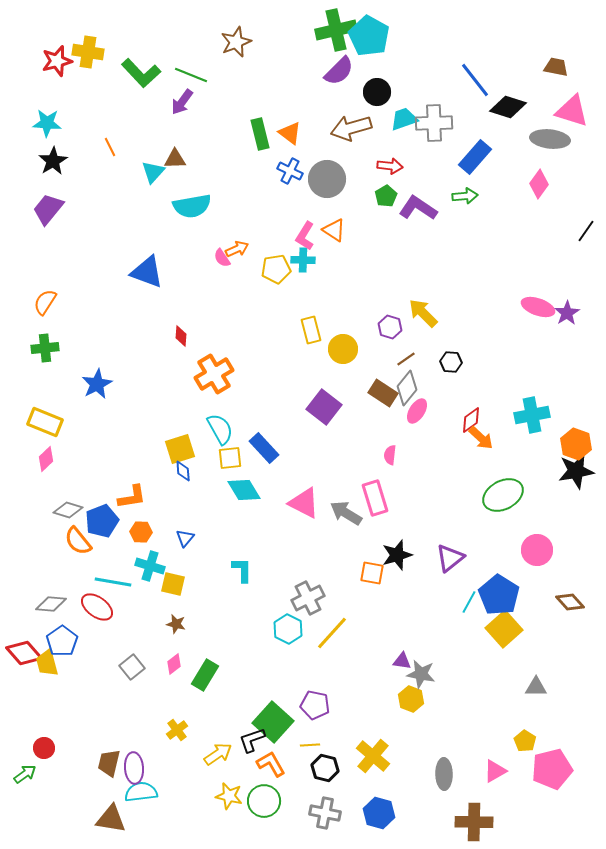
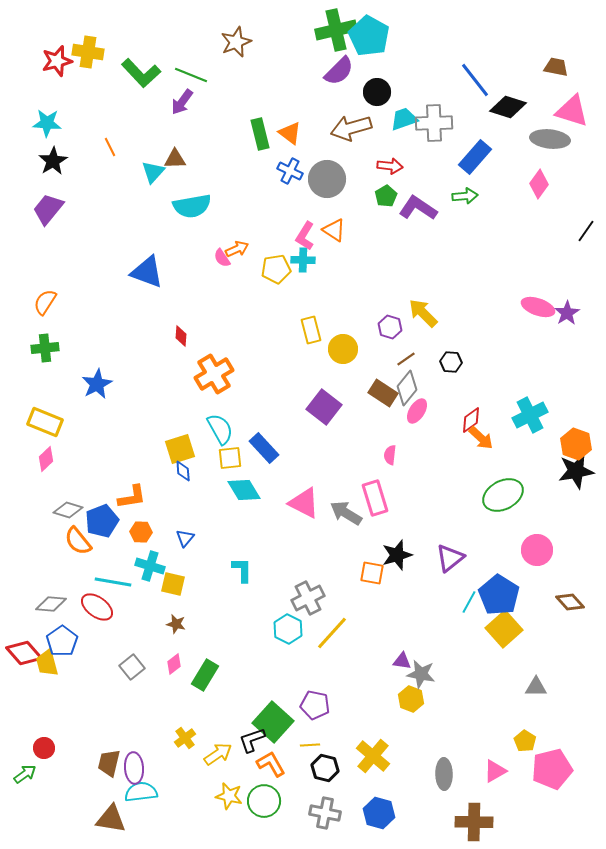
cyan cross at (532, 415): moved 2 px left; rotated 16 degrees counterclockwise
yellow cross at (177, 730): moved 8 px right, 8 px down
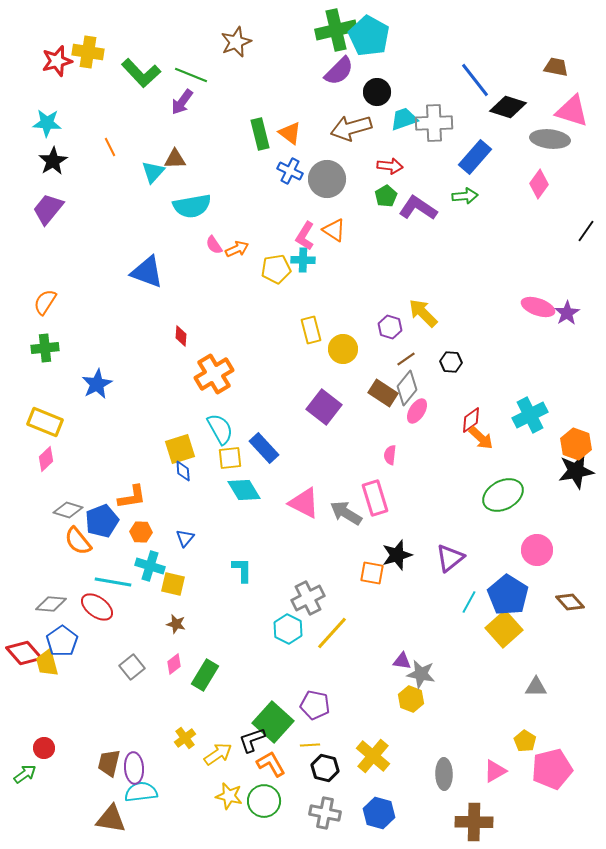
pink semicircle at (222, 258): moved 8 px left, 13 px up
blue pentagon at (499, 595): moved 9 px right
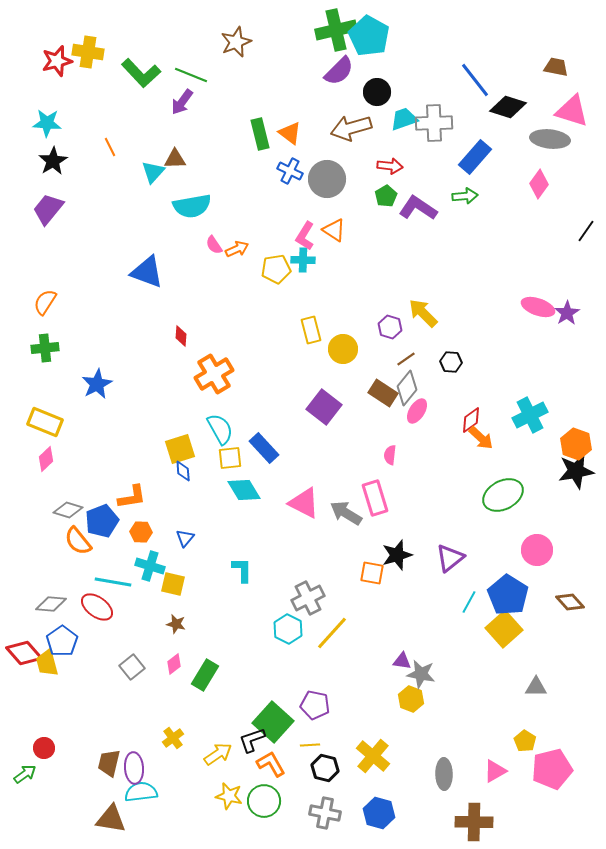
yellow cross at (185, 738): moved 12 px left
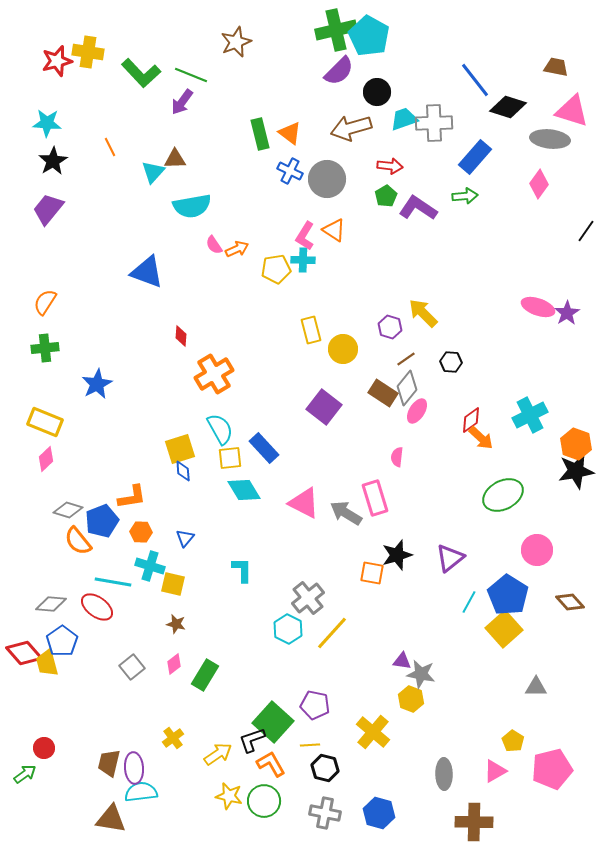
pink semicircle at (390, 455): moved 7 px right, 2 px down
gray cross at (308, 598): rotated 12 degrees counterclockwise
yellow pentagon at (525, 741): moved 12 px left
yellow cross at (373, 756): moved 24 px up
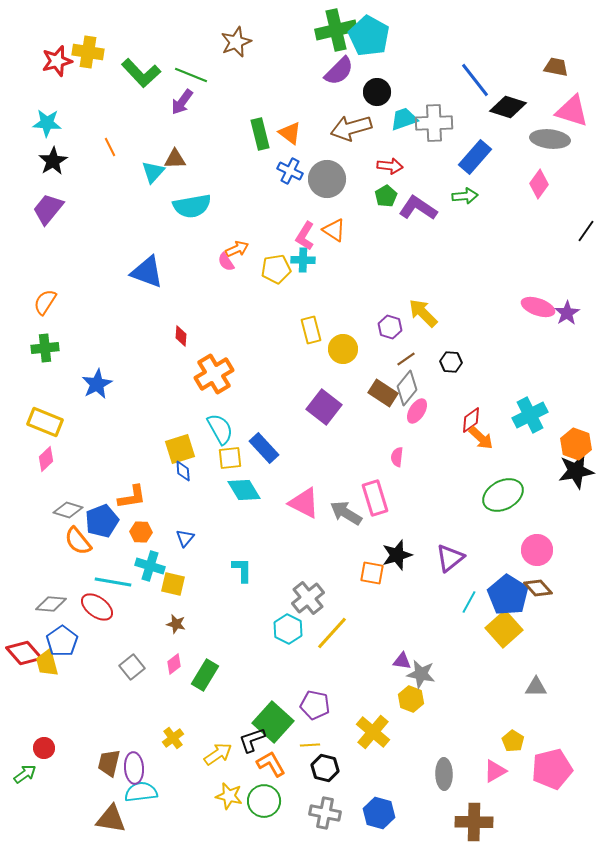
pink semicircle at (214, 245): moved 12 px right, 17 px down
brown diamond at (570, 602): moved 32 px left, 14 px up
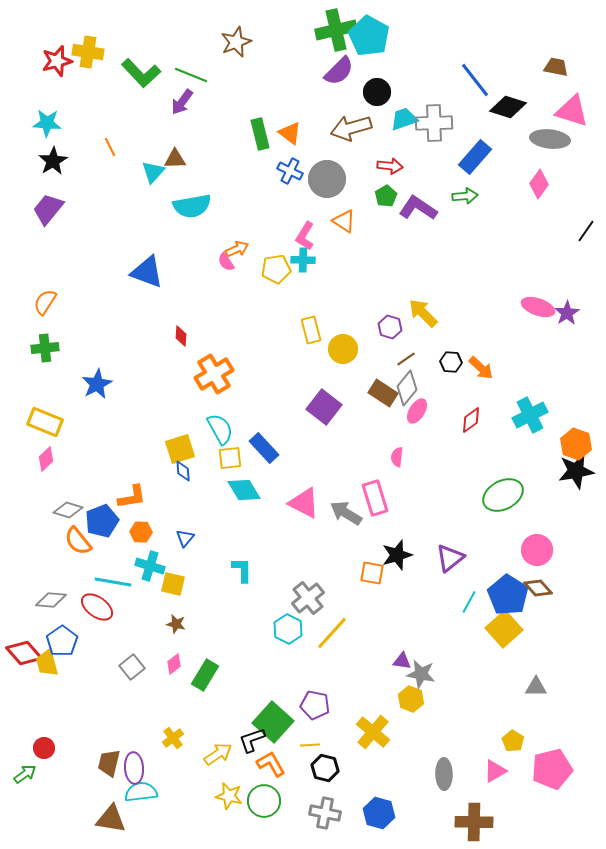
orange triangle at (334, 230): moved 10 px right, 9 px up
orange arrow at (481, 438): moved 70 px up
gray diamond at (51, 604): moved 4 px up
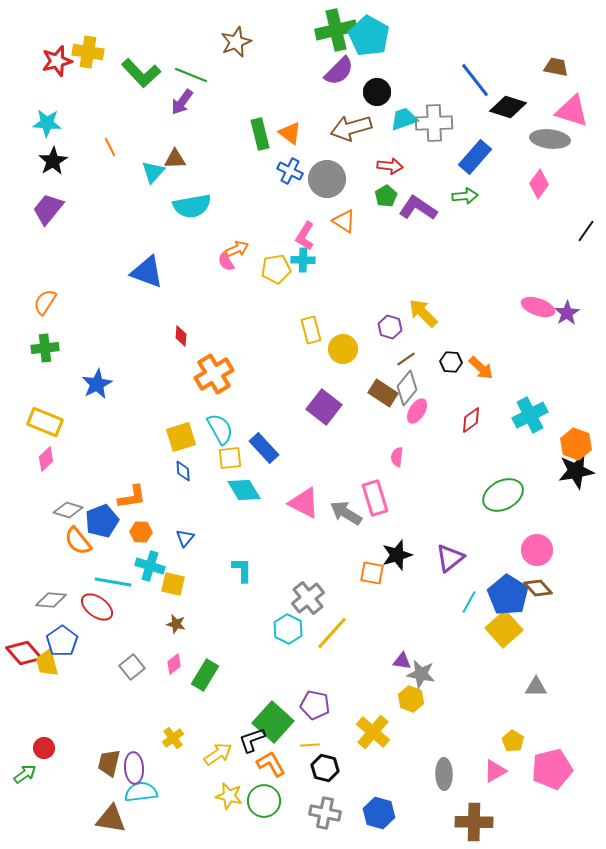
yellow square at (180, 449): moved 1 px right, 12 px up
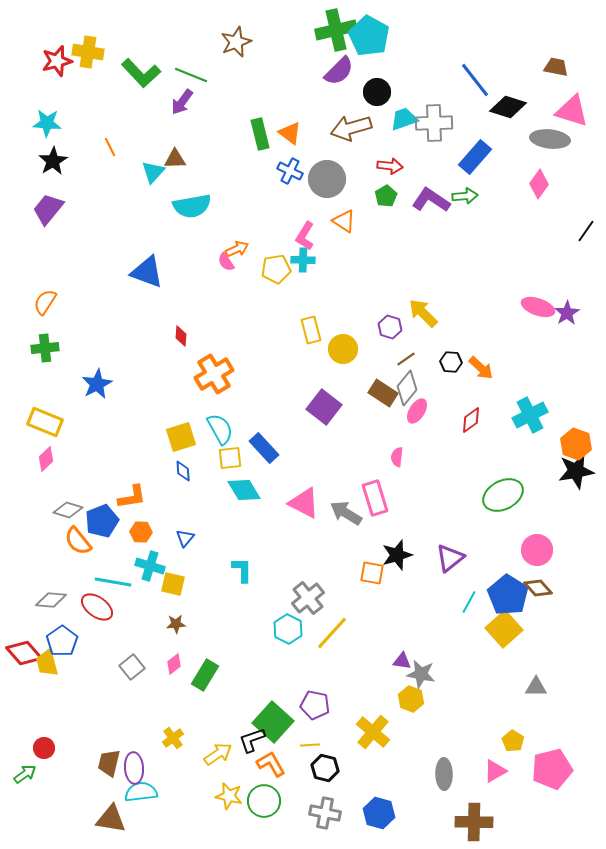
purple L-shape at (418, 208): moved 13 px right, 8 px up
brown star at (176, 624): rotated 18 degrees counterclockwise
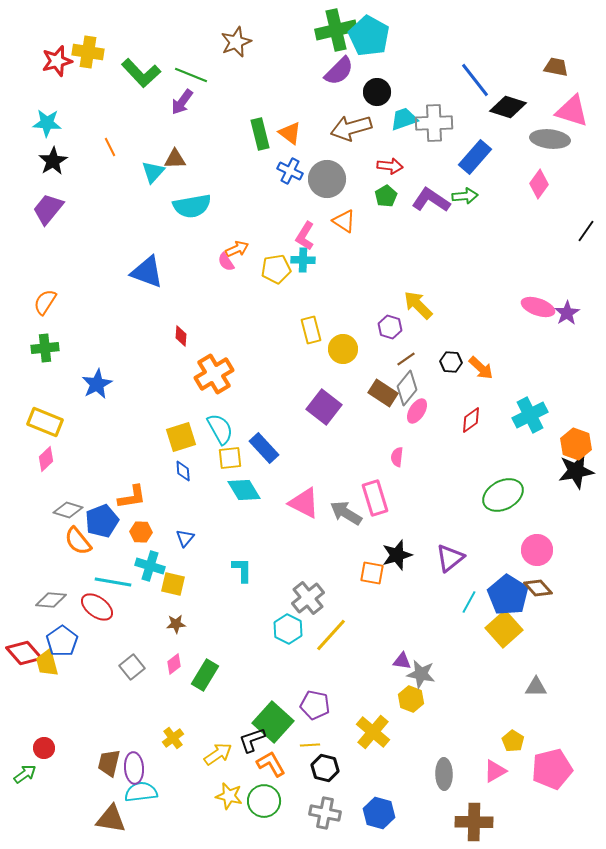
yellow arrow at (423, 313): moved 5 px left, 8 px up
yellow line at (332, 633): moved 1 px left, 2 px down
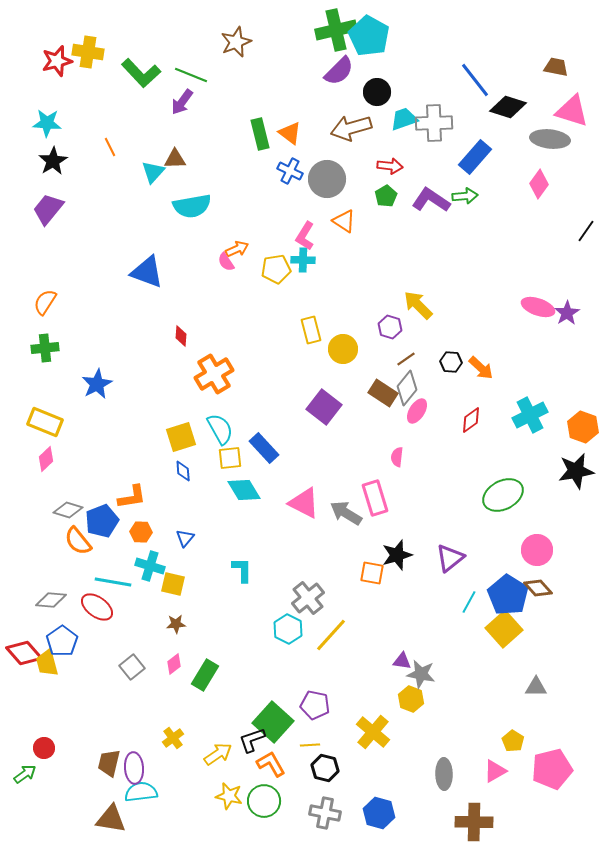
orange hexagon at (576, 444): moved 7 px right, 17 px up
